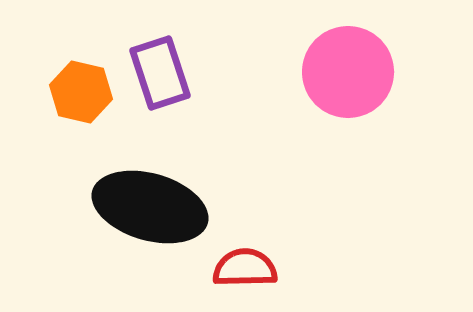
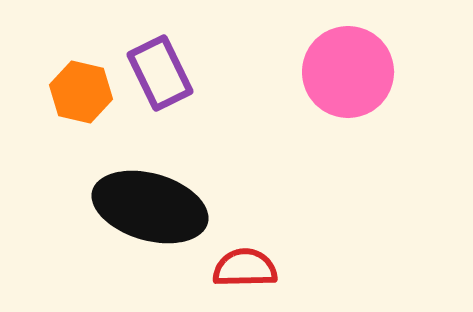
purple rectangle: rotated 8 degrees counterclockwise
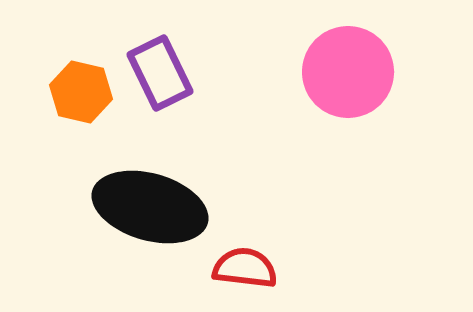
red semicircle: rotated 8 degrees clockwise
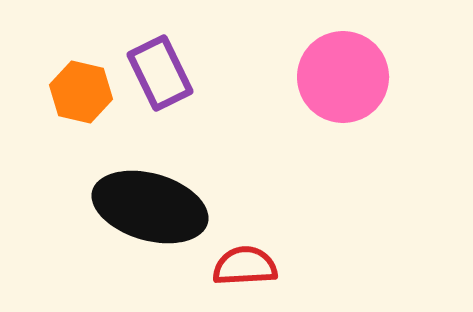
pink circle: moved 5 px left, 5 px down
red semicircle: moved 2 px up; rotated 10 degrees counterclockwise
